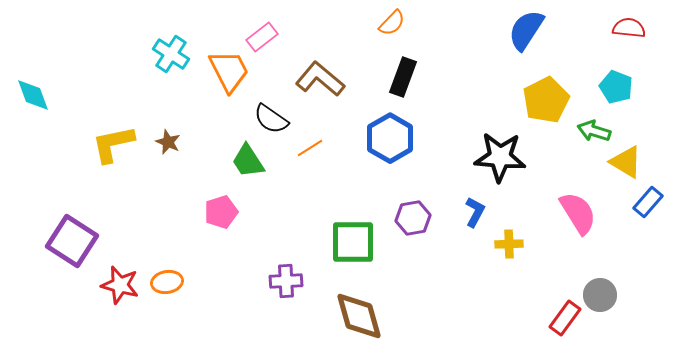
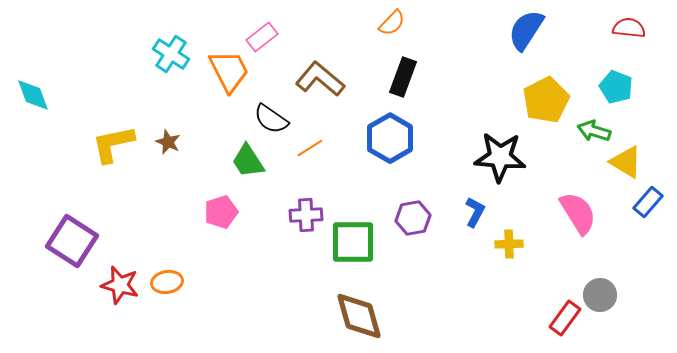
purple cross: moved 20 px right, 66 px up
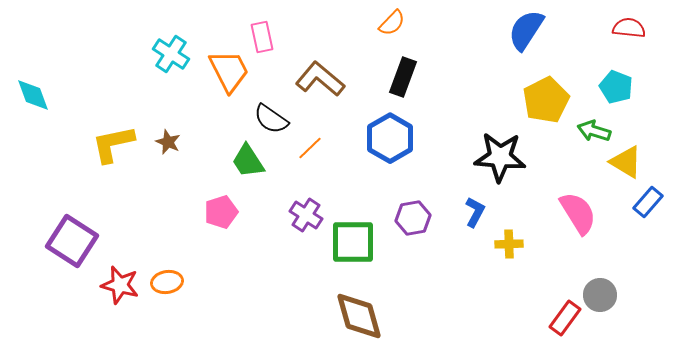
pink rectangle: rotated 64 degrees counterclockwise
orange line: rotated 12 degrees counterclockwise
purple cross: rotated 36 degrees clockwise
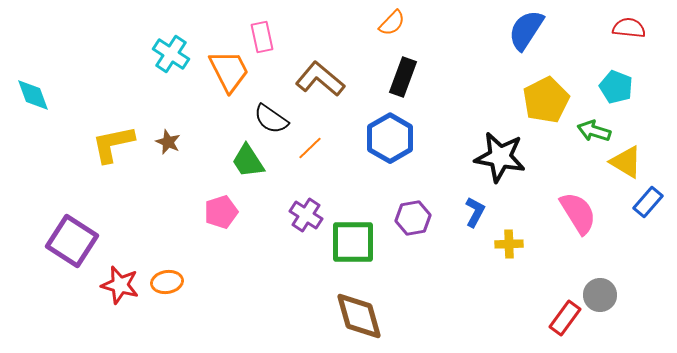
black star: rotated 6 degrees clockwise
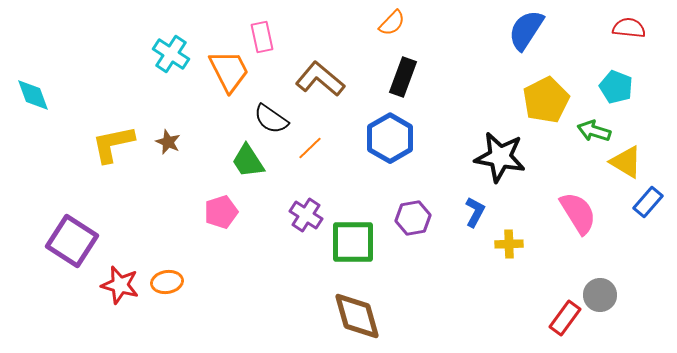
brown diamond: moved 2 px left
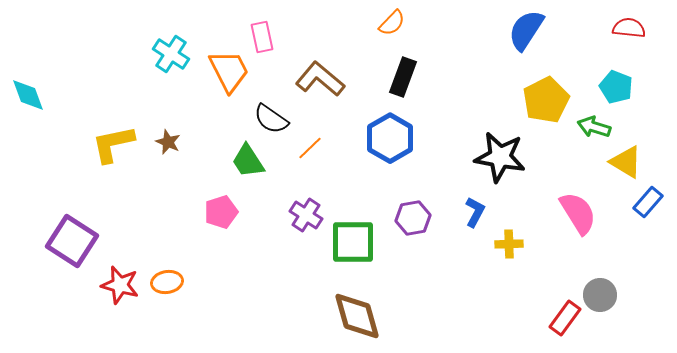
cyan diamond: moved 5 px left
green arrow: moved 4 px up
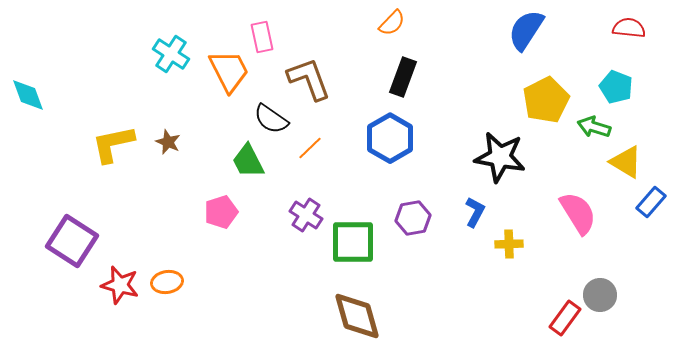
brown L-shape: moved 11 px left; rotated 30 degrees clockwise
green trapezoid: rotated 6 degrees clockwise
blue rectangle: moved 3 px right
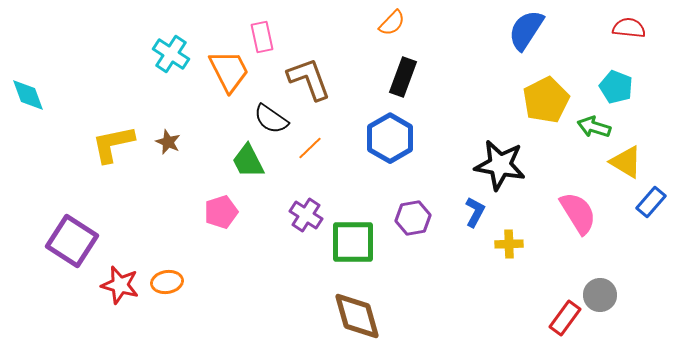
black star: moved 8 px down
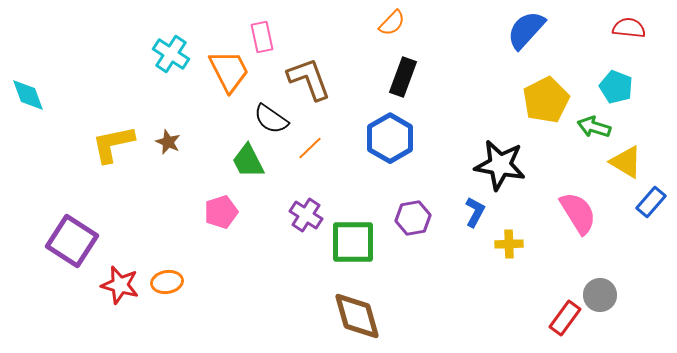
blue semicircle: rotated 9 degrees clockwise
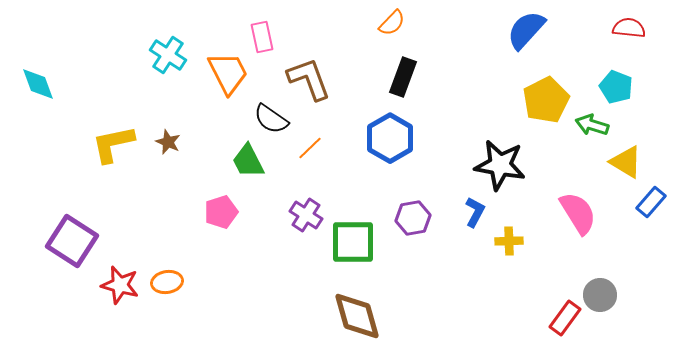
cyan cross: moved 3 px left, 1 px down
orange trapezoid: moved 1 px left, 2 px down
cyan diamond: moved 10 px right, 11 px up
green arrow: moved 2 px left, 2 px up
yellow cross: moved 3 px up
